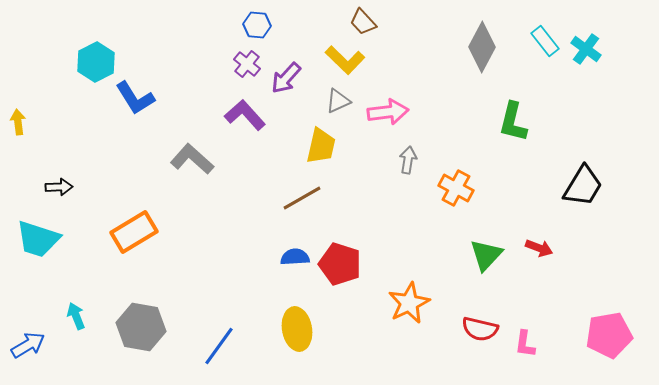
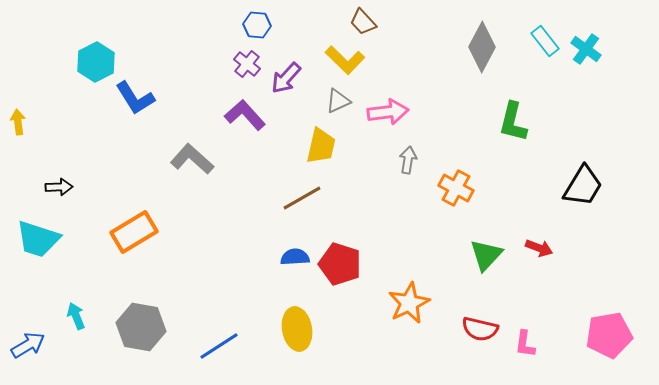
blue line: rotated 21 degrees clockwise
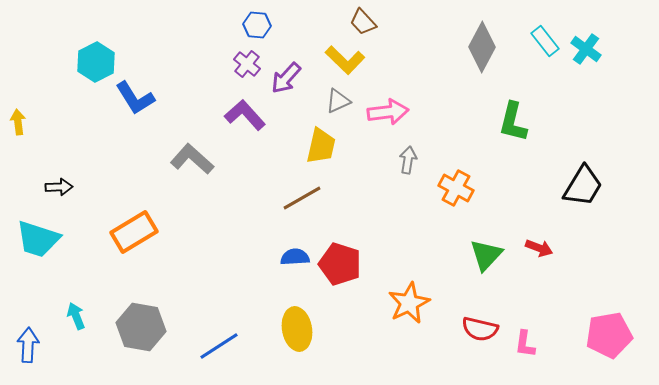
blue arrow: rotated 56 degrees counterclockwise
